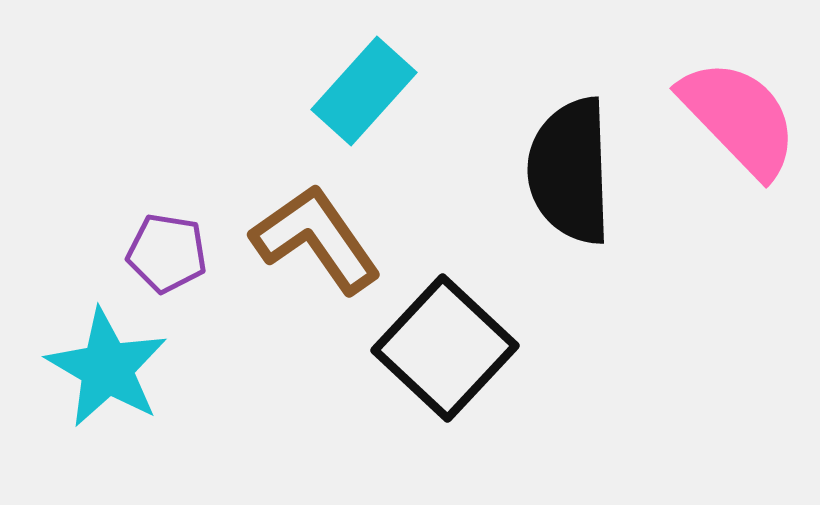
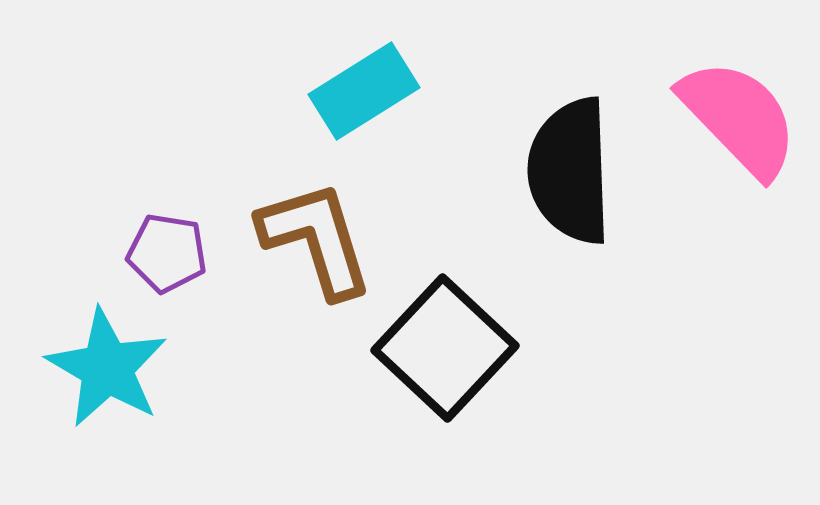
cyan rectangle: rotated 16 degrees clockwise
brown L-shape: rotated 18 degrees clockwise
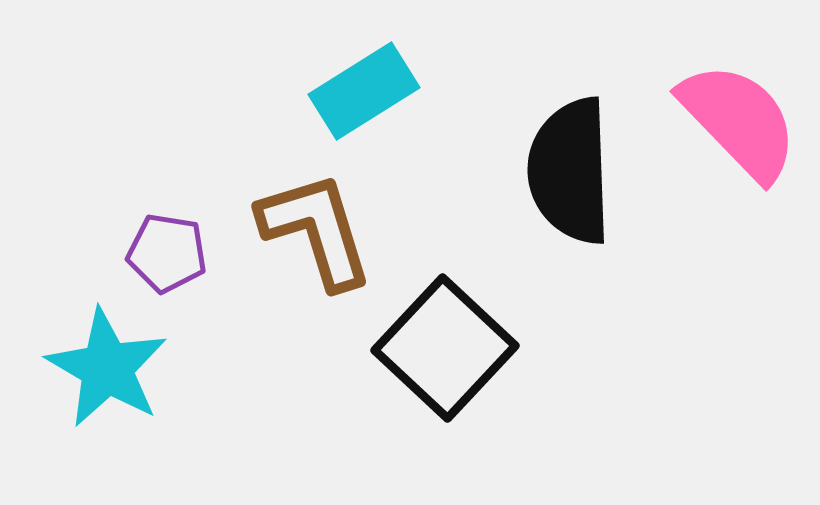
pink semicircle: moved 3 px down
brown L-shape: moved 9 px up
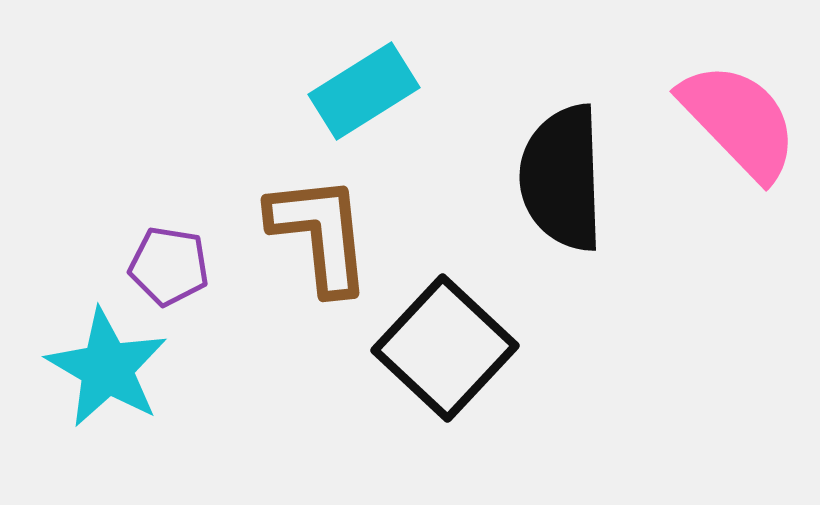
black semicircle: moved 8 px left, 7 px down
brown L-shape: moved 4 px right, 4 px down; rotated 11 degrees clockwise
purple pentagon: moved 2 px right, 13 px down
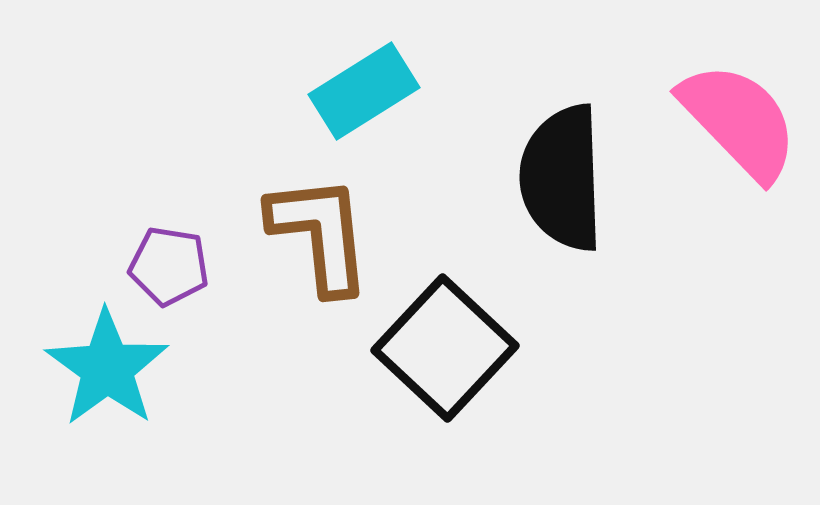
cyan star: rotated 6 degrees clockwise
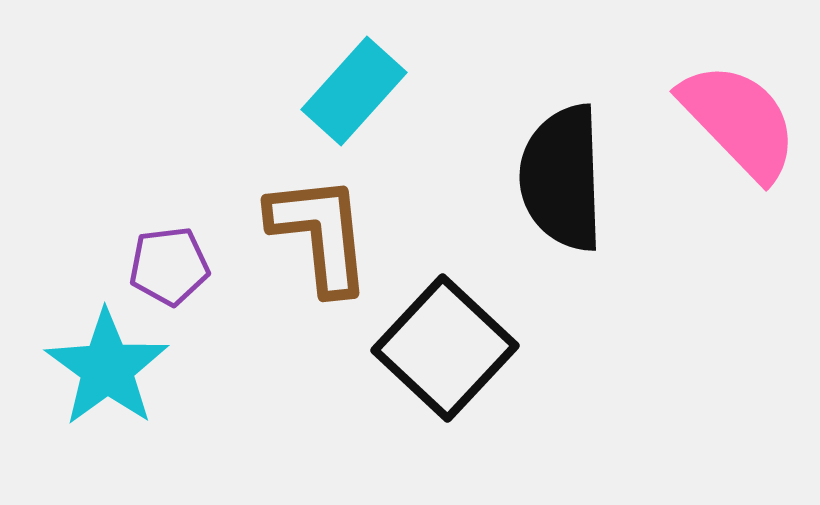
cyan rectangle: moved 10 px left; rotated 16 degrees counterclockwise
purple pentagon: rotated 16 degrees counterclockwise
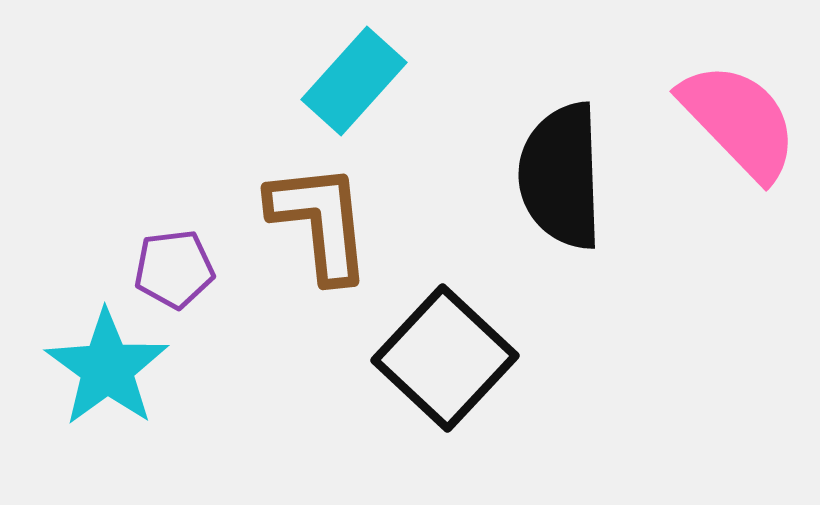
cyan rectangle: moved 10 px up
black semicircle: moved 1 px left, 2 px up
brown L-shape: moved 12 px up
purple pentagon: moved 5 px right, 3 px down
black square: moved 10 px down
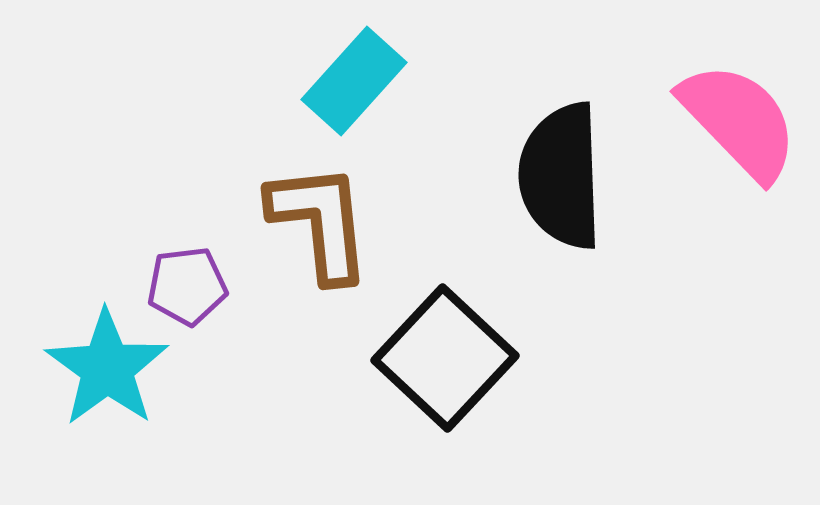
purple pentagon: moved 13 px right, 17 px down
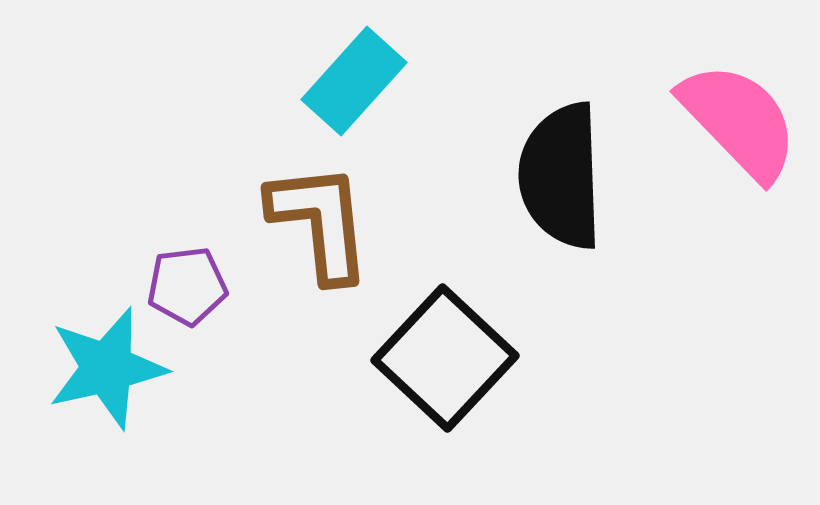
cyan star: rotated 23 degrees clockwise
